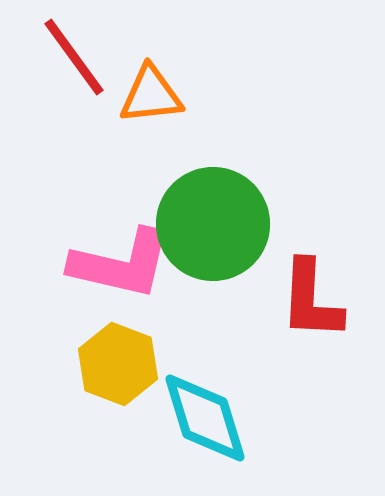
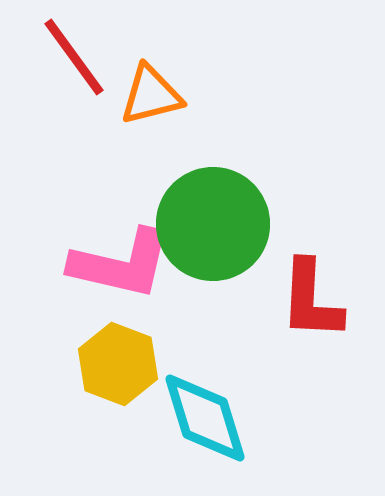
orange triangle: rotated 8 degrees counterclockwise
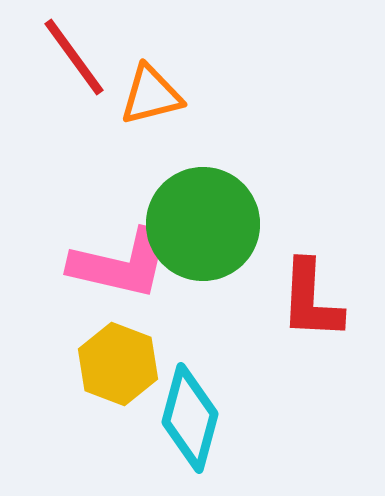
green circle: moved 10 px left
cyan diamond: moved 15 px left; rotated 32 degrees clockwise
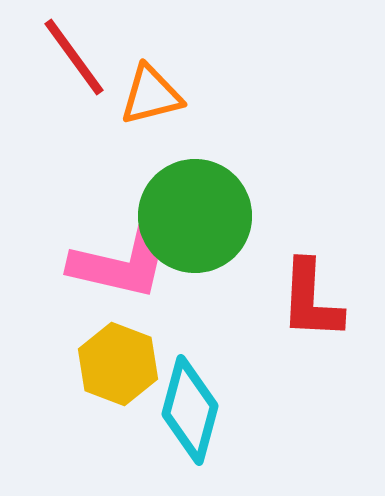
green circle: moved 8 px left, 8 px up
cyan diamond: moved 8 px up
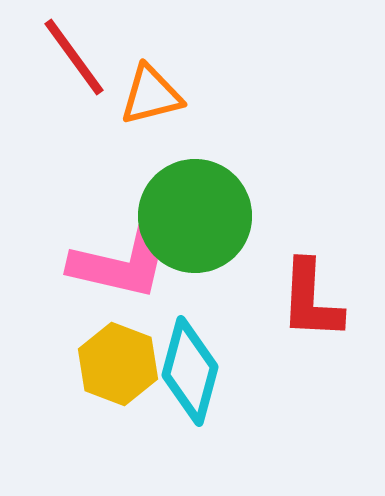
cyan diamond: moved 39 px up
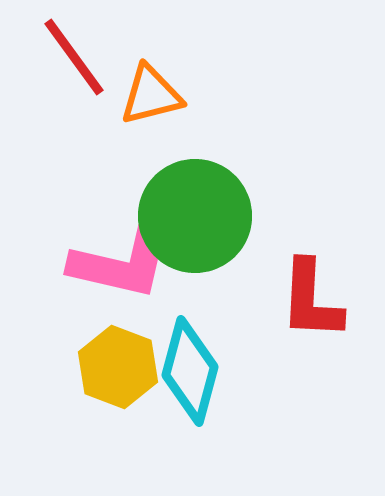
yellow hexagon: moved 3 px down
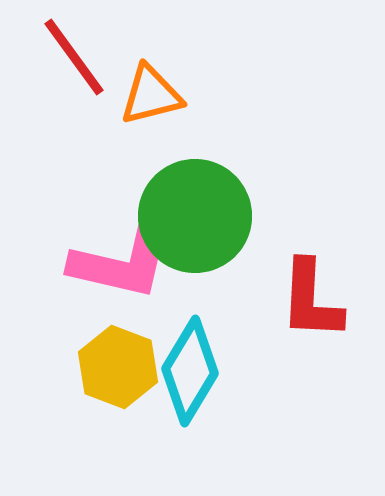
cyan diamond: rotated 16 degrees clockwise
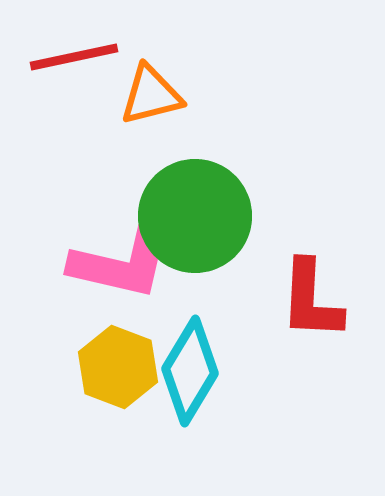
red line: rotated 66 degrees counterclockwise
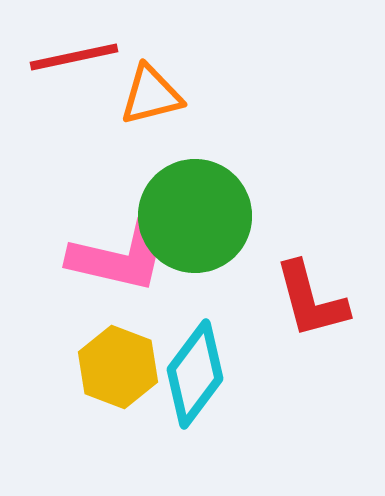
pink L-shape: moved 1 px left, 7 px up
red L-shape: rotated 18 degrees counterclockwise
cyan diamond: moved 5 px right, 3 px down; rotated 6 degrees clockwise
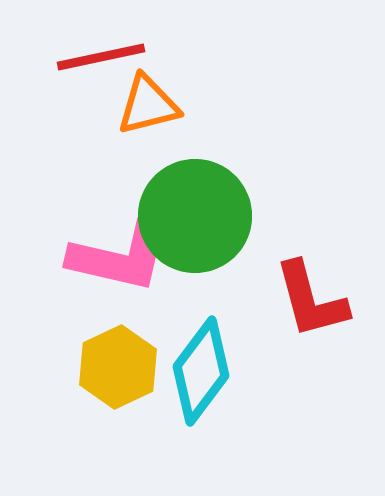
red line: moved 27 px right
orange triangle: moved 3 px left, 10 px down
yellow hexagon: rotated 14 degrees clockwise
cyan diamond: moved 6 px right, 3 px up
